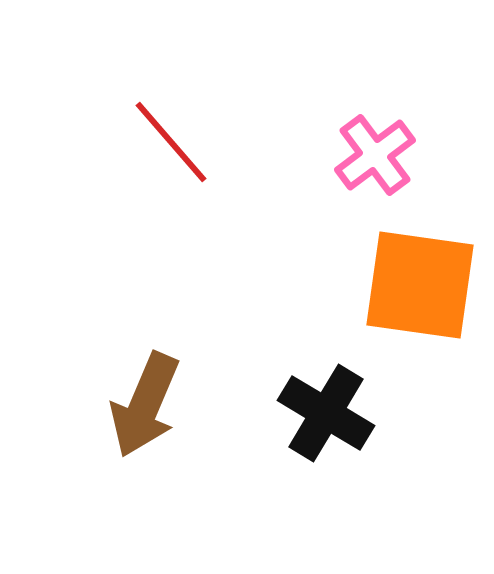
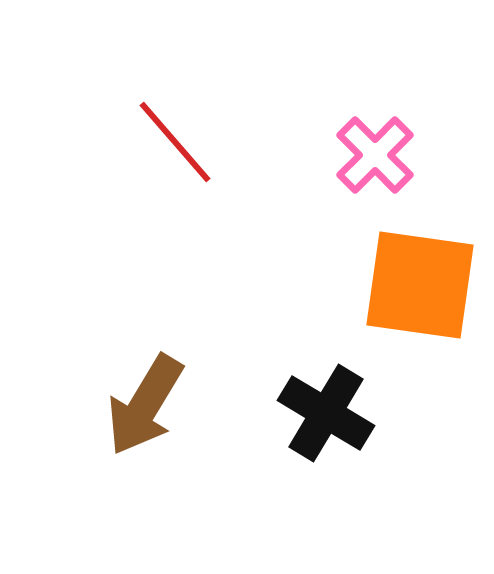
red line: moved 4 px right
pink cross: rotated 8 degrees counterclockwise
brown arrow: rotated 8 degrees clockwise
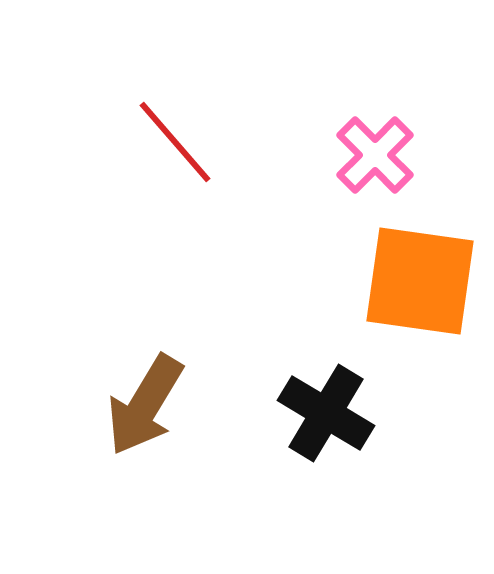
orange square: moved 4 px up
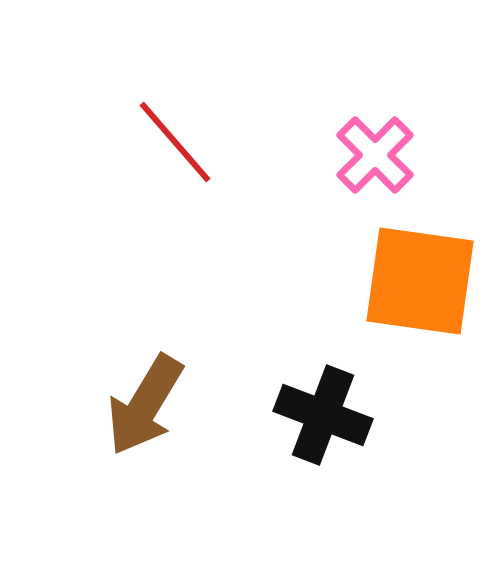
black cross: moved 3 px left, 2 px down; rotated 10 degrees counterclockwise
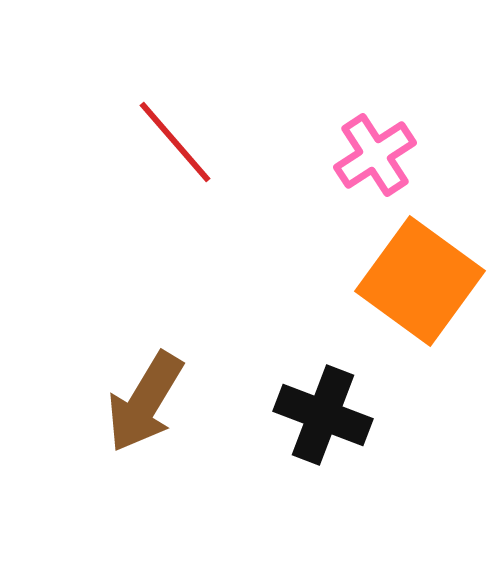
pink cross: rotated 12 degrees clockwise
orange square: rotated 28 degrees clockwise
brown arrow: moved 3 px up
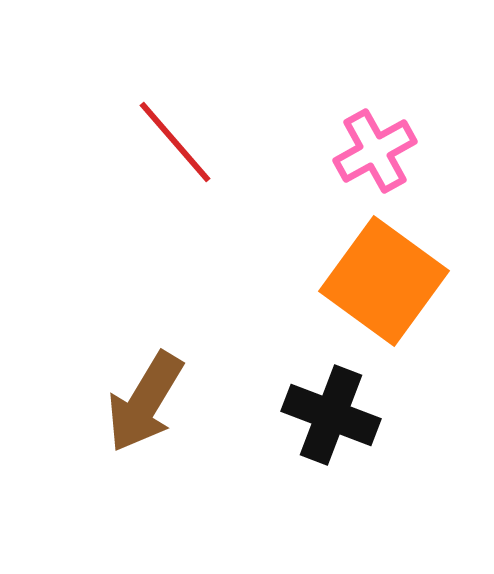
pink cross: moved 4 px up; rotated 4 degrees clockwise
orange square: moved 36 px left
black cross: moved 8 px right
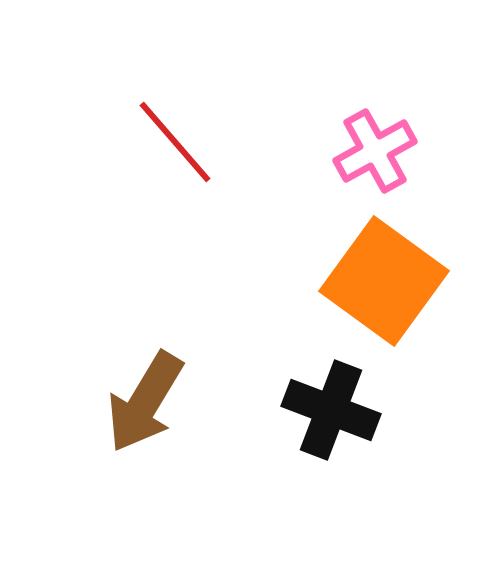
black cross: moved 5 px up
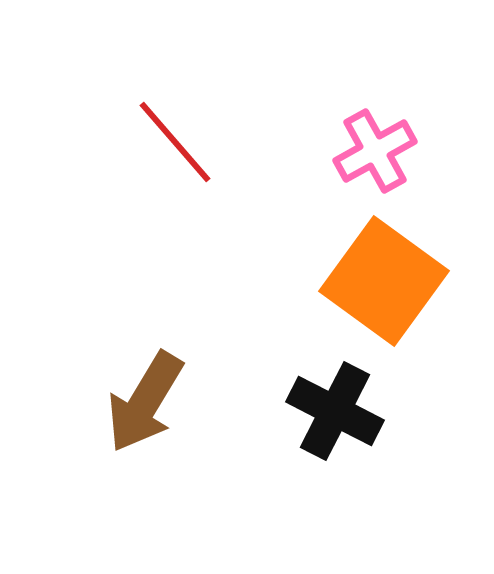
black cross: moved 4 px right, 1 px down; rotated 6 degrees clockwise
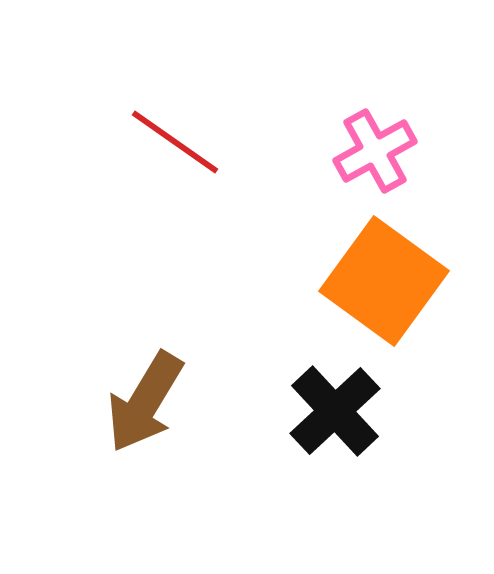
red line: rotated 14 degrees counterclockwise
black cross: rotated 20 degrees clockwise
